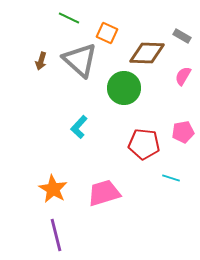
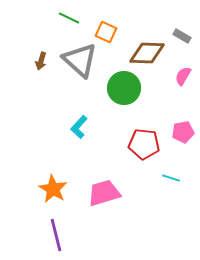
orange square: moved 1 px left, 1 px up
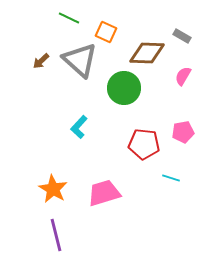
brown arrow: rotated 30 degrees clockwise
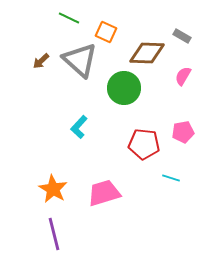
purple line: moved 2 px left, 1 px up
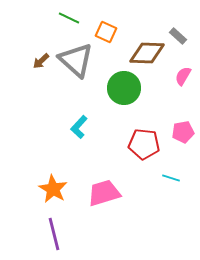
gray rectangle: moved 4 px left; rotated 12 degrees clockwise
gray triangle: moved 4 px left
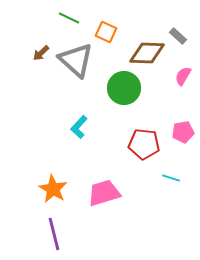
brown arrow: moved 8 px up
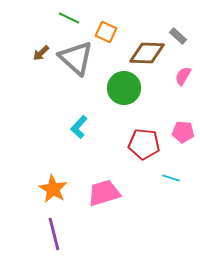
gray triangle: moved 2 px up
pink pentagon: rotated 15 degrees clockwise
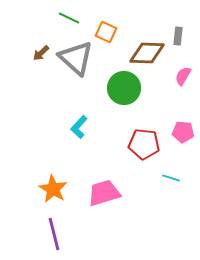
gray rectangle: rotated 54 degrees clockwise
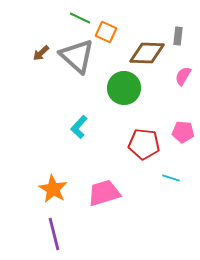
green line: moved 11 px right
gray triangle: moved 1 px right, 2 px up
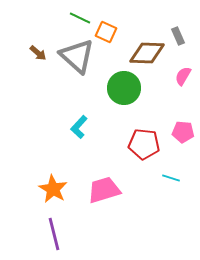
gray rectangle: rotated 30 degrees counterclockwise
brown arrow: moved 3 px left; rotated 96 degrees counterclockwise
pink trapezoid: moved 3 px up
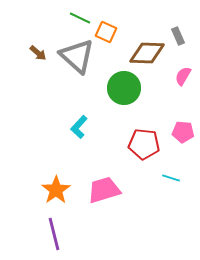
orange star: moved 3 px right, 1 px down; rotated 8 degrees clockwise
